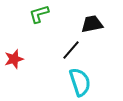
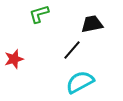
black line: moved 1 px right
cyan semicircle: rotated 100 degrees counterclockwise
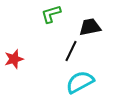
green L-shape: moved 12 px right
black trapezoid: moved 2 px left, 3 px down
black line: moved 1 px left, 1 px down; rotated 15 degrees counterclockwise
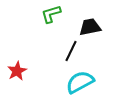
red star: moved 3 px right, 12 px down; rotated 12 degrees counterclockwise
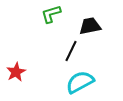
black trapezoid: moved 1 px up
red star: moved 1 px left, 1 px down
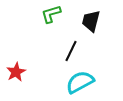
black trapezoid: moved 1 px right, 5 px up; rotated 65 degrees counterclockwise
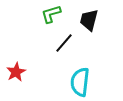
black trapezoid: moved 2 px left, 1 px up
black line: moved 7 px left, 8 px up; rotated 15 degrees clockwise
cyan semicircle: rotated 56 degrees counterclockwise
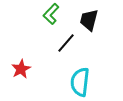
green L-shape: rotated 30 degrees counterclockwise
black line: moved 2 px right
red star: moved 5 px right, 3 px up
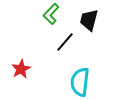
black line: moved 1 px left, 1 px up
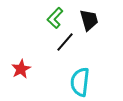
green L-shape: moved 4 px right, 4 px down
black trapezoid: rotated 150 degrees clockwise
